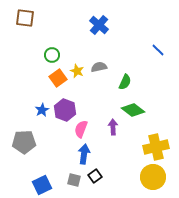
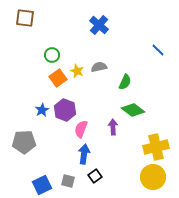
gray square: moved 6 px left, 1 px down
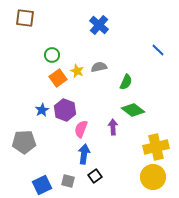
green semicircle: moved 1 px right
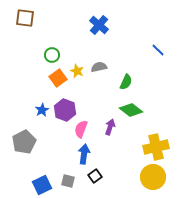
green diamond: moved 2 px left
purple arrow: moved 3 px left; rotated 21 degrees clockwise
gray pentagon: rotated 25 degrees counterclockwise
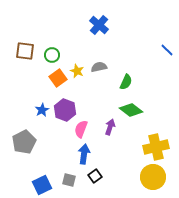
brown square: moved 33 px down
blue line: moved 9 px right
gray square: moved 1 px right, 1 px up
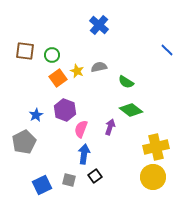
green semicircle: rotated 98 degrees clockwise
blue star: moved 6 px left, 5 px down
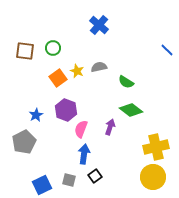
green circle: moved 1 px right, 7 px up
purple hexagon: moved 1 px right
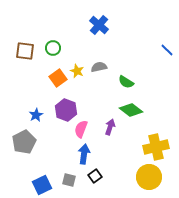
yellow circle: moved 4 px left
